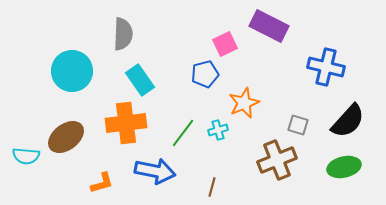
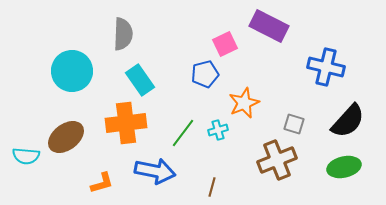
gray square: moved 4 px left, 1 px up
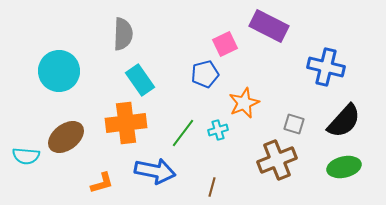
cyan circle: moved 13 px left
black semicircle: moved 4 px left
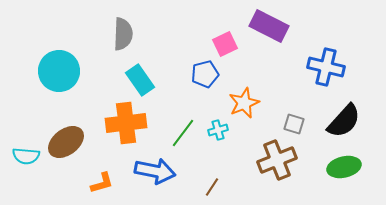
brown ellipse: moved 5 px down
brown line: rotated 18 degrees clockwise
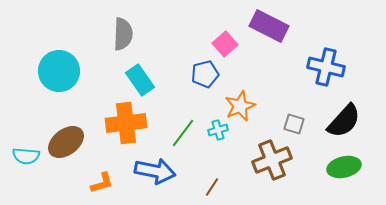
pink square: rotated 15 degrees counterclockwise
orange star: moved 4 px left, 3 px down
brown cross: moved 5 px left
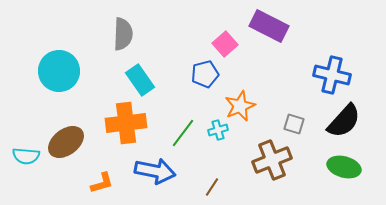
blue cross: moved 6 px right, 8 px down
green ellipse: rotated 28 degrees clockwise
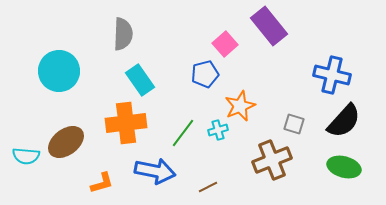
purple rectangle: rotated 24 degrees clockwise
brown line: moved 4 px left; rotated 30 degrees clockwise
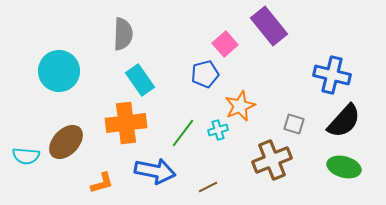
brown ellipse: rotated 9 degrees counterclockwise
